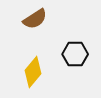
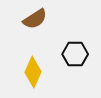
yellow diamond: rotated 16 degrees counterclockwise
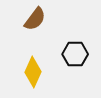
brown semicircle: rotated 20 degrees counterclockwise
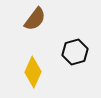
black hexagon: moved 2 px up; rotated 15 degrees counterclockwise
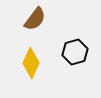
yellow diamond: moved 2 px left, 9 px up
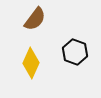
black hexagon: rotated 25 degrees counterclockwise
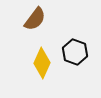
yellow diamond: moved 11 px right
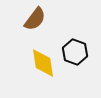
yellow diamond: moved 1 px right; rotated 32 degrees counterclockwise
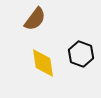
black hexagon: moved 6 px right, 2 px down
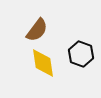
brown semicircle: moved 2 px right, 11 px down
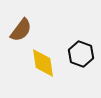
brown semicircle: moved 16 px left
